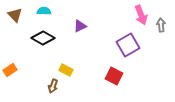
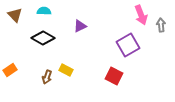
brown arrow: moved 6 px left, 9 px up
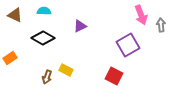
brown triangle: rotated 21 degrees counterclockwise
orange rectangle: moved 12 px up
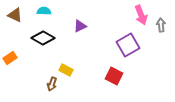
brown arrow: moved 5 px right, 7 px down
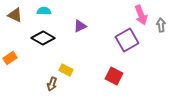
purple square: moved 1 px left, 5 px up
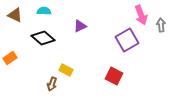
black diamond: rotated 10 degrees clockwise
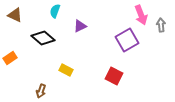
cyan semicircle: moved 11 px right; rotated 72 degrees counterclockwise
brown arrow: moved 11 px left, 7 px down
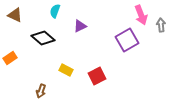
red square: moved 17 px left; rotated 36 degrees clockwise
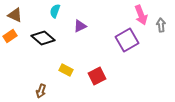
orange rectangle: moved 22 px up
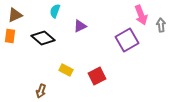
brown triangle: rotated 49 degrees counterclockwise
orange rectangle: rotated 48 degrees counterclockwise
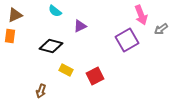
cyan semicircle: rotated 72 degrees counterclockwise
gray arrow: moved 4 px down; rotated 120 degrees counterclockwise
black diamond: moved 8 px right, 8 px down; rotated 25 degrees counterclockwise
red square: moved 2 px left
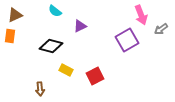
brown arrow: moved 1 px left, 2 px up; rotated 24 degrees counterclockwise
